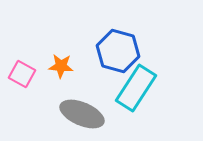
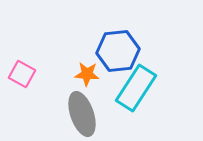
blue hexagon: rotated 21 degrees counterclockwise
orange star: moved 26 px right, 8 px down
gray ellipse: rotated 48 degrees clockwise
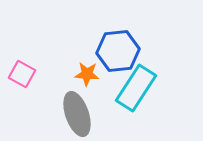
gray ellipse: moved 5 px left
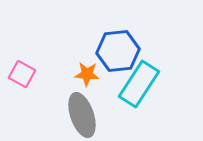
cyan rectangle: moved 3 px right, 4 px up
gray ellipse: moved 5 px right, 1 px down
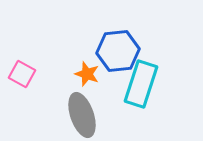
orange star: rotated 15 degrees clockwise
cyan rectangle: moved 2 px right; rotated 15 degrees counterclockwise
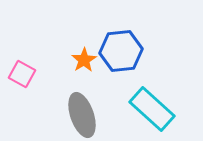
blue hexagon: moved 3 px right
orange star: moved 3 px left, 14 px up; rotated 20 degrees clockwise
cyan rectangle: moved 11 px right, 25 px down; rotated 66 degrees counterclockwise
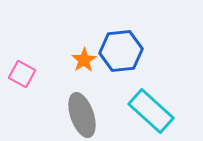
cyan rectangle: moved 1 px left, 2 px down
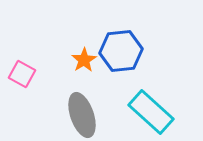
cyan rectangle: moved 1 px down
